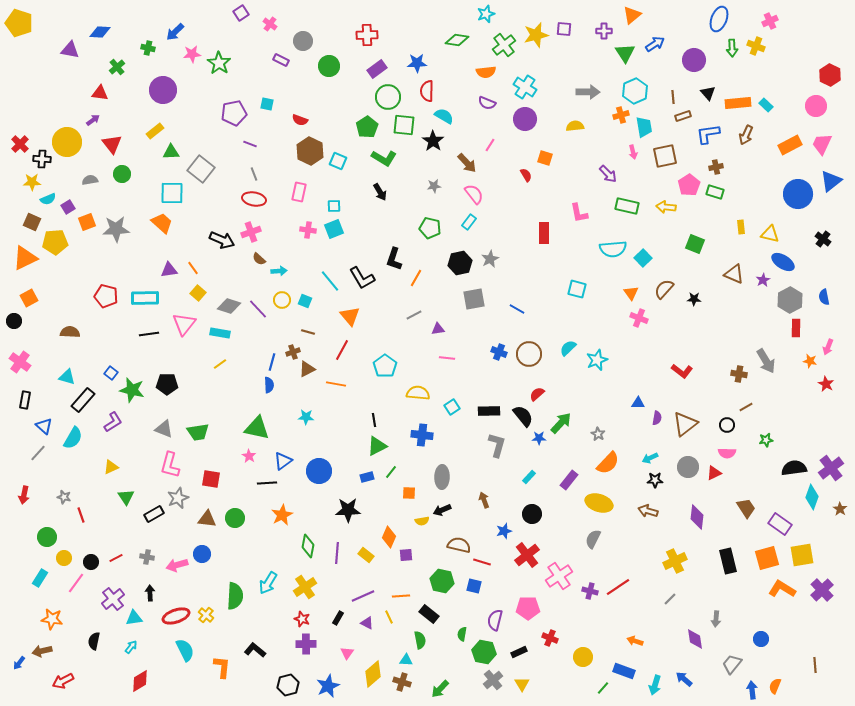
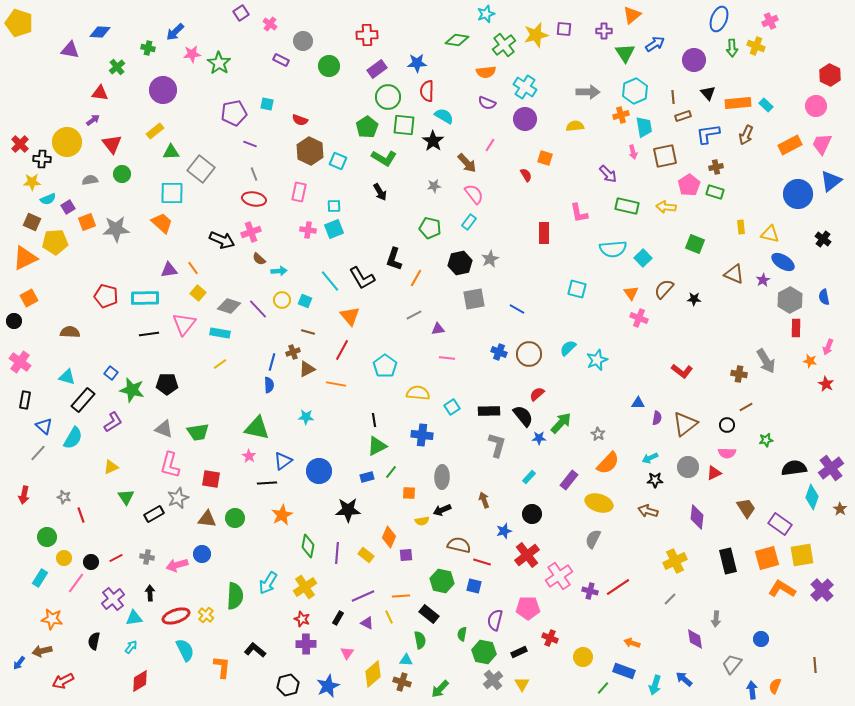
orange arrow at (635, 641): moved 3 px left, 2 px down
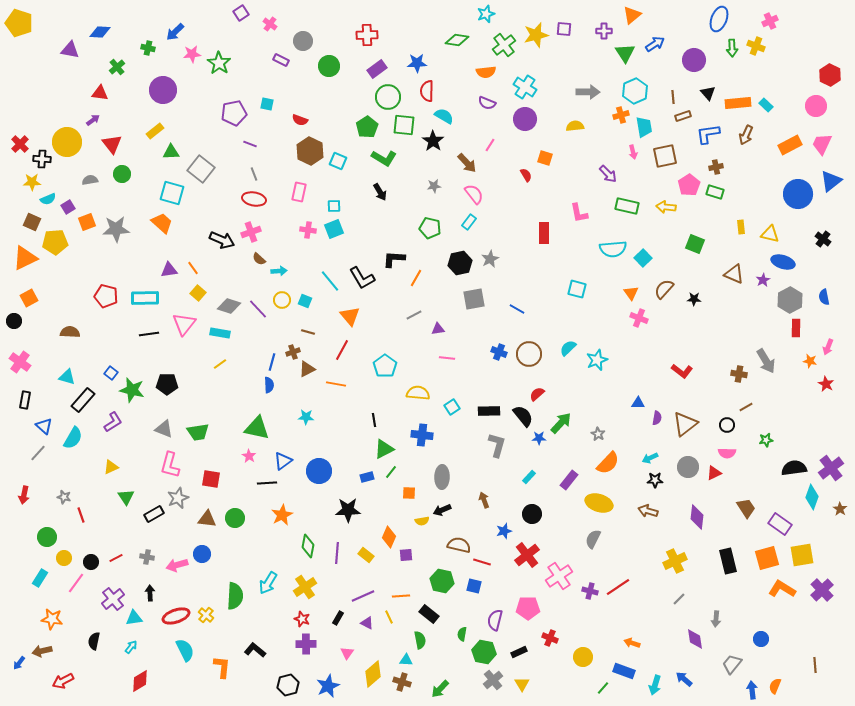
cyan square at (172, 193): rotated 15 degrees clockwise
black L-shape at (394, 259): rotated 75 degrees clockwise
blue ellipse at (783, 262): rotated 15 degrees counterclockwise
green triangle at (377, 446): moved 7 px right, 3 px down
gray line at (670, 599): moved 9 px right
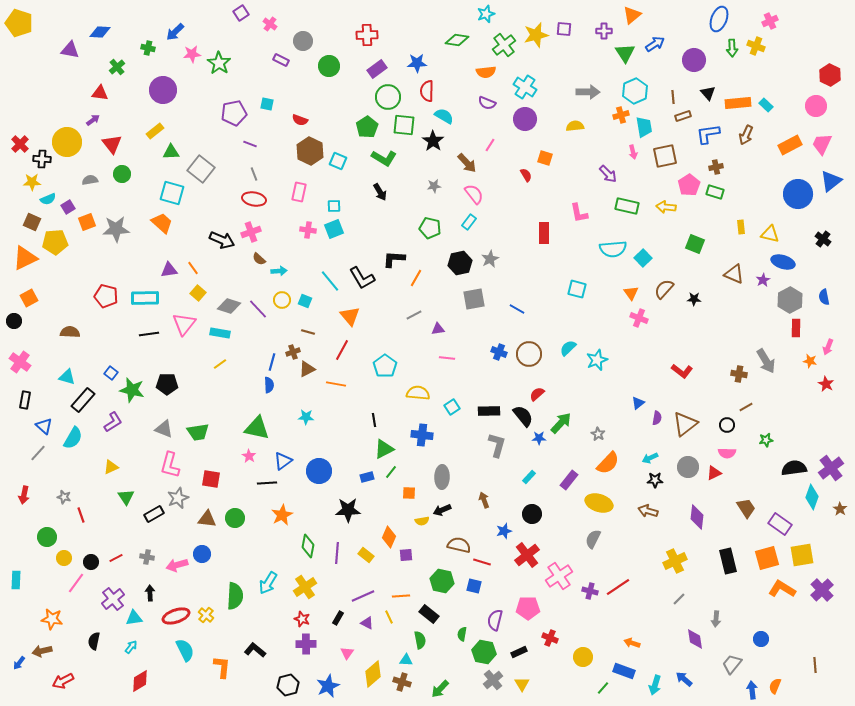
blue triangle at (638, 403): rotated 40 degrees counterclockwise
cyan rectangle at (40, 578): moved 24 px left, 2 px down; rotated 30 degrees counterclockwise
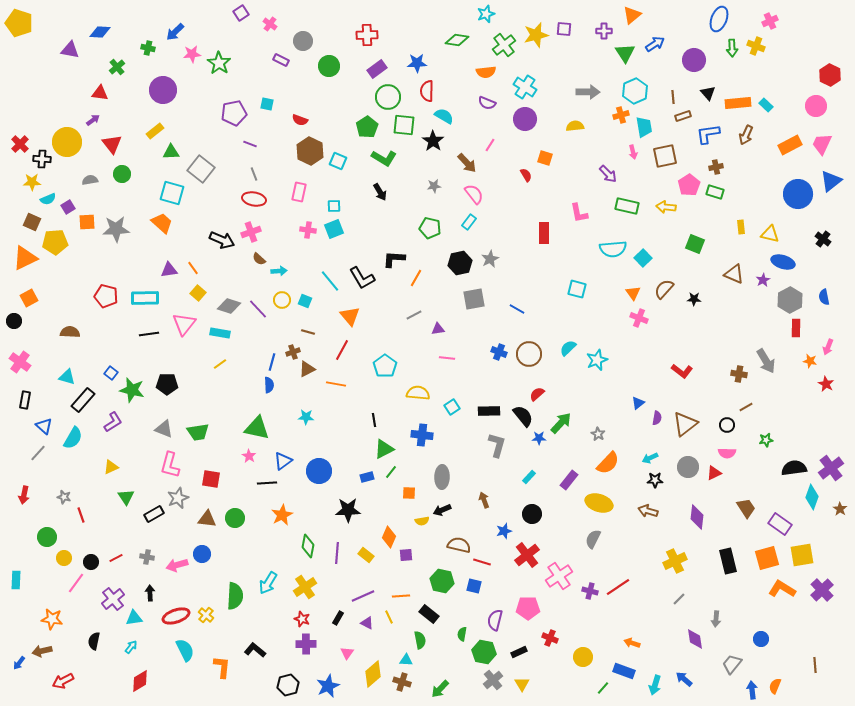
orange square at (87, 222): rotated 18 degrees clockwise
orange triangle at (631, 293): moved 2 px right
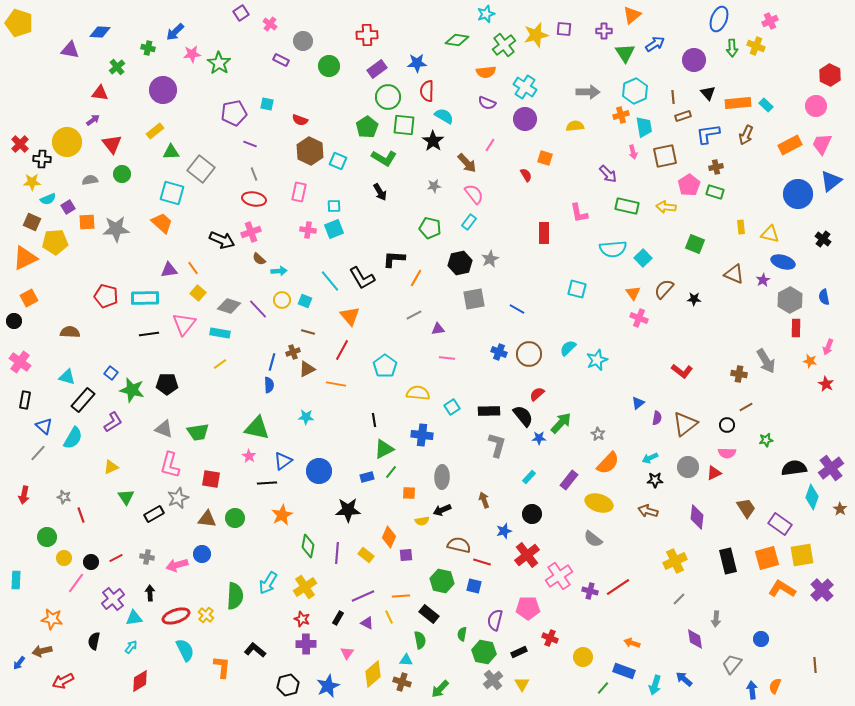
gray semicircle at (593, 539): rotated 78 degrees counterclockwise
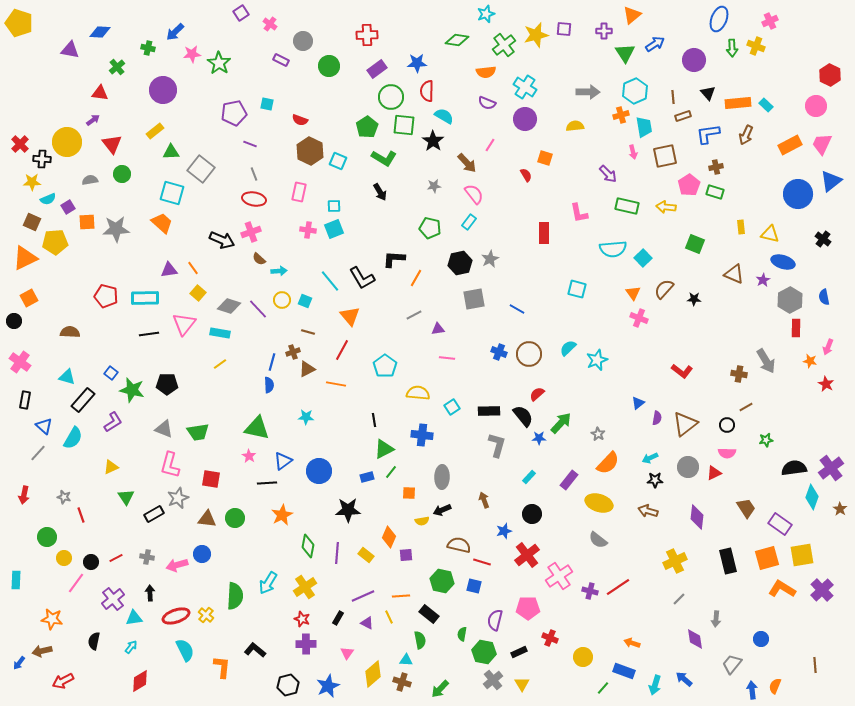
green circle at (388, 97): moved 3 px right
gray semicircle at (593, 539): moved 5 px right, 1 px down
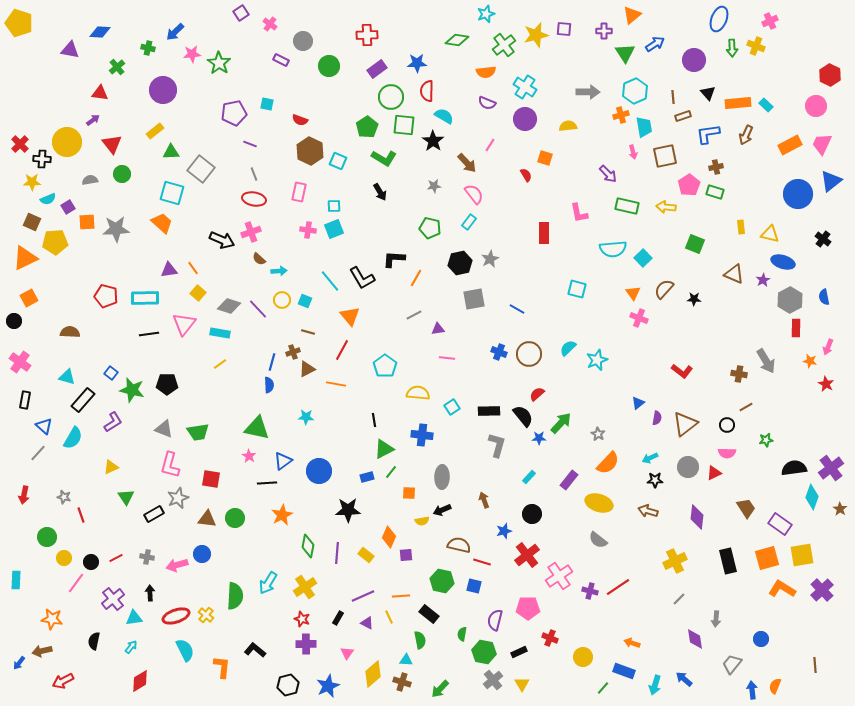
yellow semicircle at (575, 126): moved 7 px left
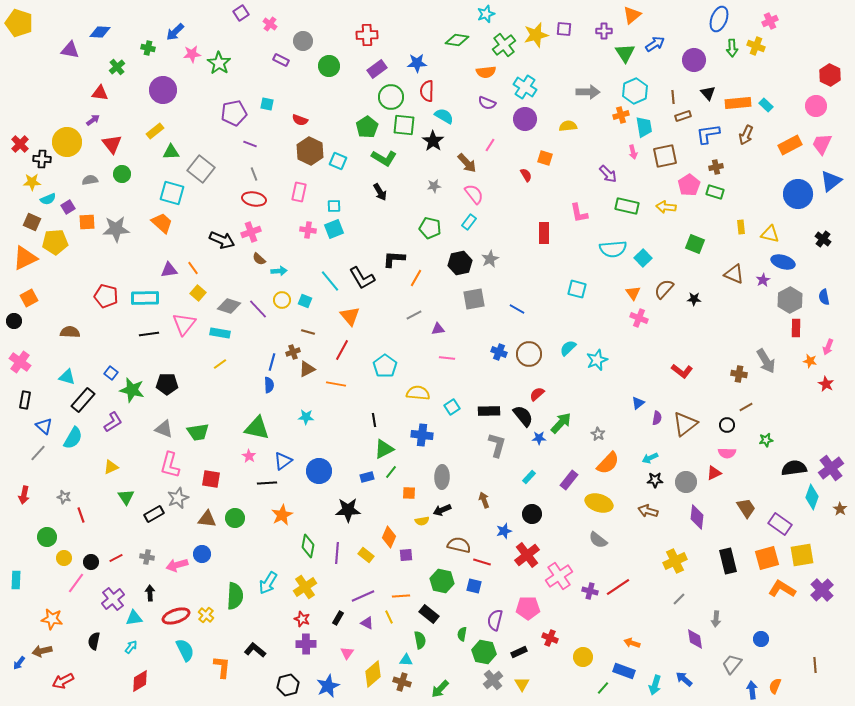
gray circle at (688, 467): moved 2 px left, 15 px down
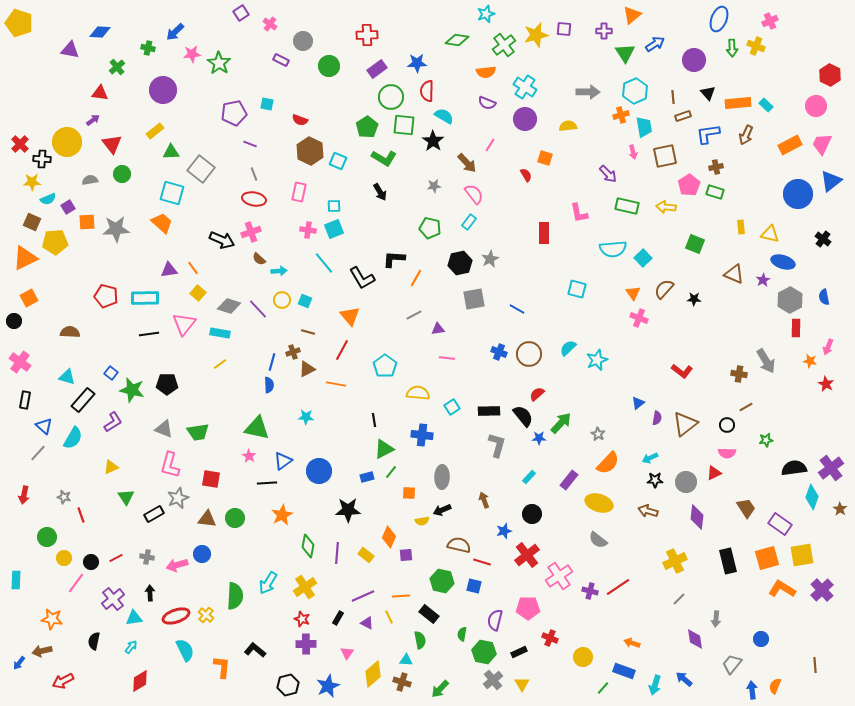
cyan line at (330, 281): moved 6 px left, 18 px up
